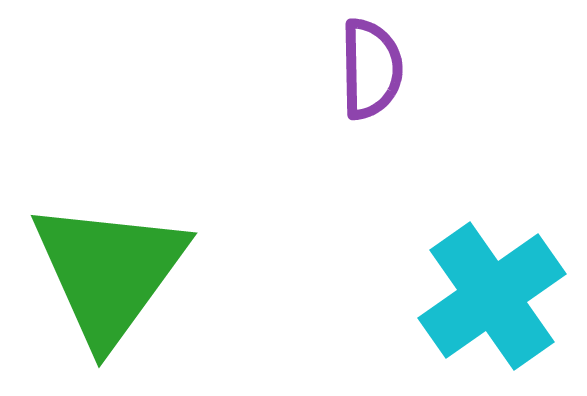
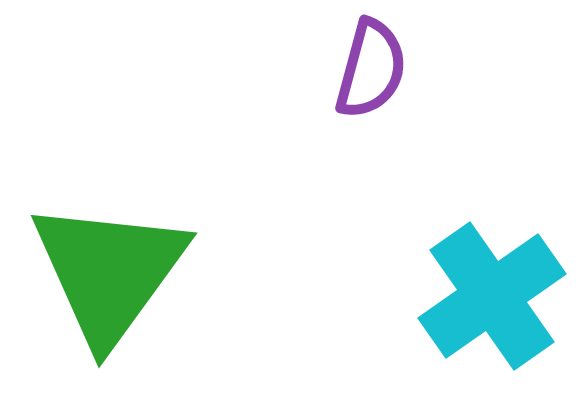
purple semicircle: rotated 16 degrees clockwise
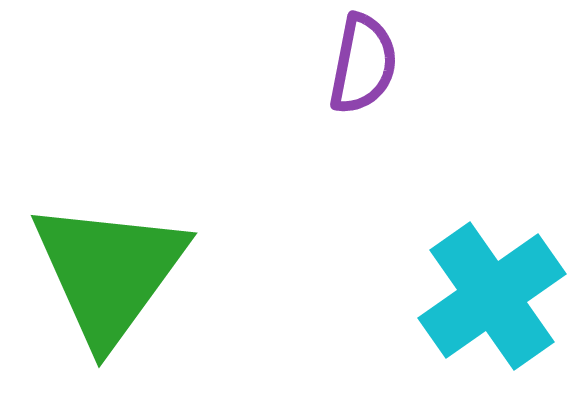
purple semicircle: moved 8 px left, 5 px up; rotated 4 degrees counterclockwise
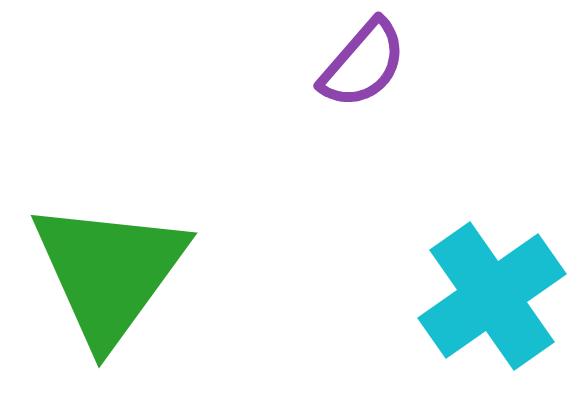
purple semicircle: rotated 30 degrees clockwise
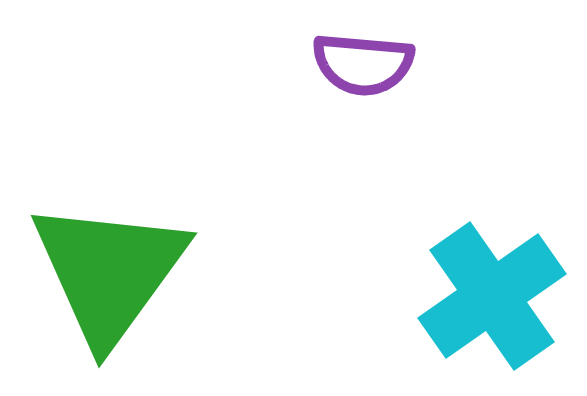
purple semicircle: rotated 54 degrees clockwise
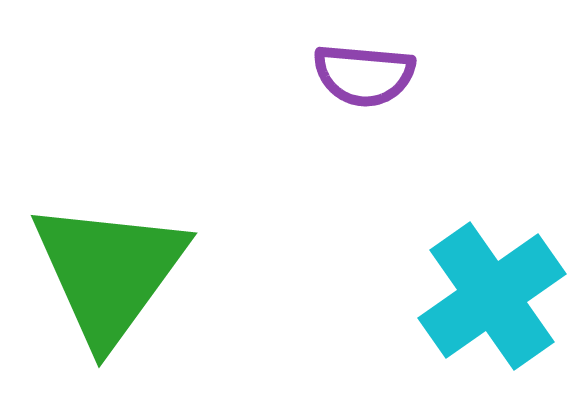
purple semicircle: moved 1 px right, 11 px down
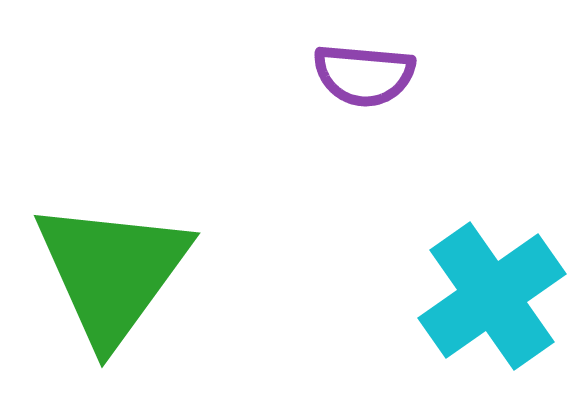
green triangle: moved 3 px right
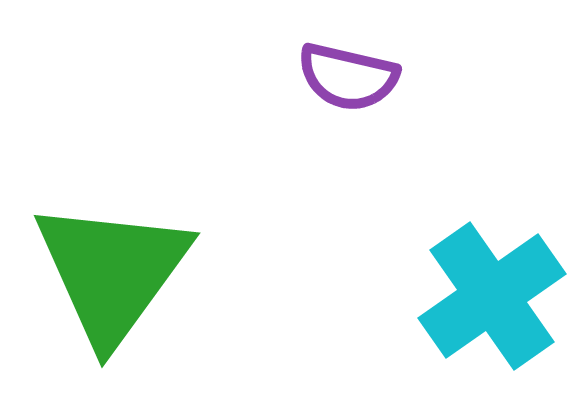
purple semicircle: moved 16 px left, 2 px down; rotated 8 degrees clockwise
